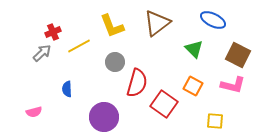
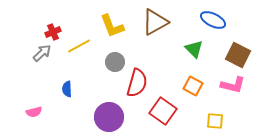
brown triangle: moved 2 px left, 1 px up; rotated 8 degrees clockwise
red square: moved 1 px left, 7 px down
purple circle: moved 5 px right
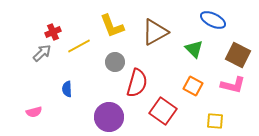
brown triangle: moved 10 px down
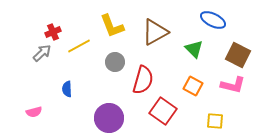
red semicircle: moved 6 px right, 3 px up
purple circle: moved 1 px down
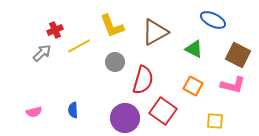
red cross: moved 2 px right, 2 px up
green triangle: rotated 18 degrees counterclockwise
blue semicircle: moved 6 px right, 21 px down
purple circle: moved 16 px right
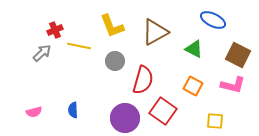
yellow line: rotated 40 degrees clockwise
gray circle: moved 1 px up
